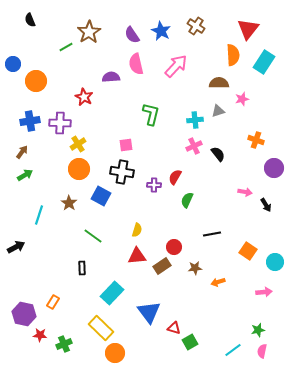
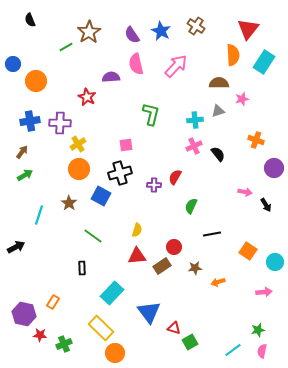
red star at (84, 97): moved 3 px right
black cross at (122, 172): moved 2 px left, 1 px down; rotated 25 degrees counterclockwise
green semicircle at (187, 200): moved 4 px right, 6 px down
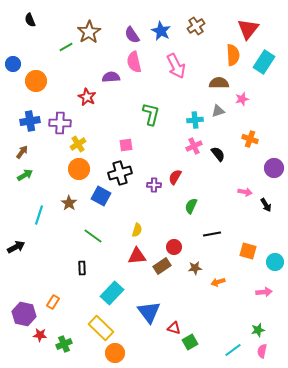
brown cross at (196, 26): rotated 24 degrees clockwise
pink semicircle at (136, 64): moved 2 px left, 2 px up
pink arrow at (176, 66): rotated 110 degrees clockwise
orange cross at (256, 140): moved 6 px left, 1 px up
orange square at (248, 251): rotated 18 degrees counterclockwise
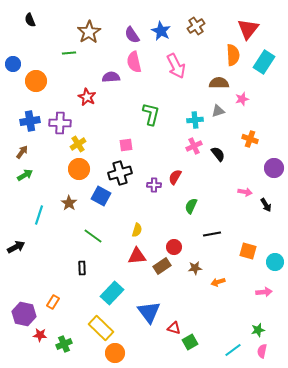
green line at (66, 47): moved 3 px right, 6 px down; rotated 24 degrees clockwise
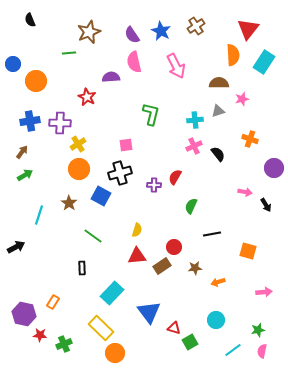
brown star at (89, 32): rotated 10 degrees clockwise
cyan circle at (275, 262): moved 59 px left, 58 px down
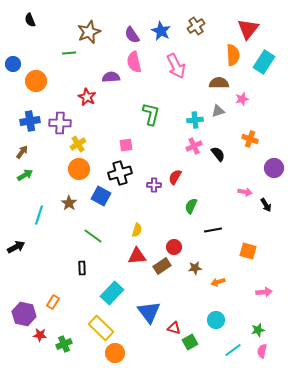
black line at (212, 234): moved 1 px right, 4 px up
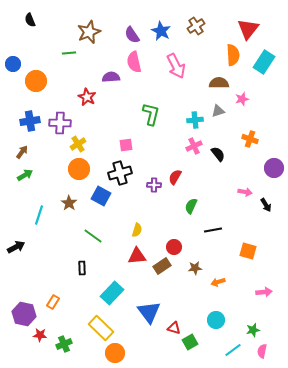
green star at (258, 330): moved 5 px left
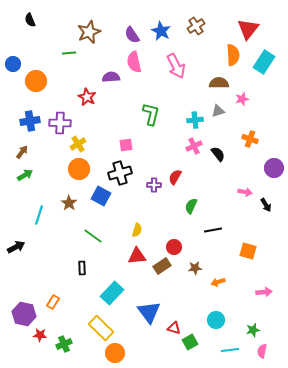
cyan line at (233, 350): moved 3 px left; rotated 30 degrees clockwise
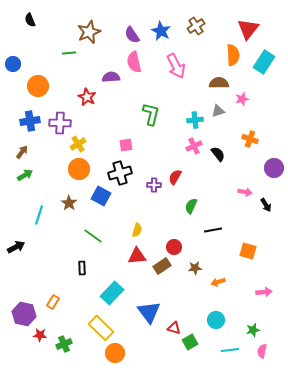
orange circle at (36, 81): moved 2 px right, 5 px down
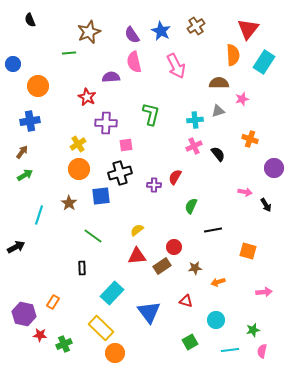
purple cross at (60, 123): moved 46 px right
blue square at (101, 196): rotated 36 degrees counterclockwise
yellow semicircle at (137, 230): rotated 144 degrees counterclockwise
red triangle at (174, 328): moved 12 px right, 27 px up
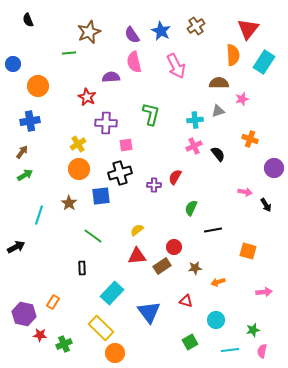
black semicircle at (30, 20): moved 2 px left
green semicircle at (191, 206): moved 2 px down
